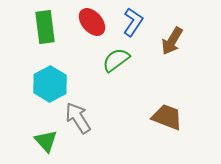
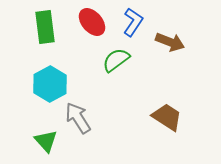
brown arrow: moved 2 px left, 1 px down; rotated 100 degrees counterclockwise
brown trapezoid: rotated 12 degrees clockwise
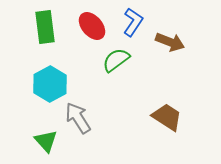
red ellipse: moved 4 px down
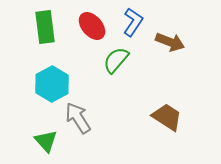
green semicircle: rotated 12 degrees counterclockwise
cyan hexagon: moved 2 px right
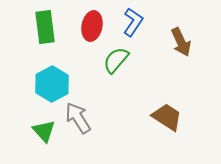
red ellipse: rotated 52 degrees clockwise
brown arrow: moved 11 px right; rotated 44 degrees clockwise
green triangle: moved 2 px left, 10 px up
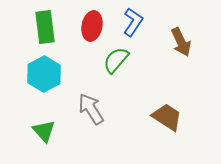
cyan hexagon: moved 8 px left, 10 px up
gray arrow: moved 13 px right, 9 px up
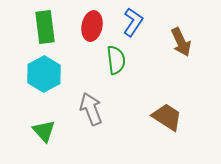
green semicircle: rotated 132 degrees clockwise
gray arrow: rotated 12 degrees clockwise
